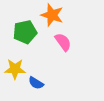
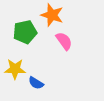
pink semicircle: moved 1 px right, 1 px up
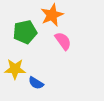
orange star: rotated 30 degrees clockwise
pink semicircle: moved 1 px left
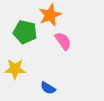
orange star: moved 2 px left
green pentagon: rotated 25 degrees clockwise
blue semicircle: moved 12 px right, 5 px down
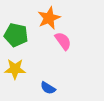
orange star: moved 1 px left, 3 px down
green pentagon: moved 9 px left, 3 px down
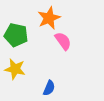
yellow star: rotated 10 degrees clockwise
blue semicircle: moved 1 px right; rotated 98 degrees counterclockwise
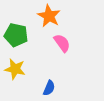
orange star: moved 2 px up; rotated 20 degrees counterclockwise
pink semicircle: moved 1 px left, 2 px down
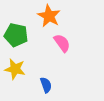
blue semicircle: moved 3 px left, 3 px up; rotated 42 degrees counterclockwise
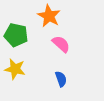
pink semicircle: moved 1 px left, 1 px down; rotated 12 degrees counterclockwise
blue semicircle: moved 15 px right, 6 px up
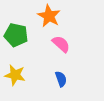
yellow star: moved 6 px down
